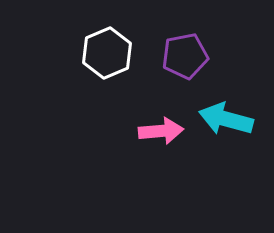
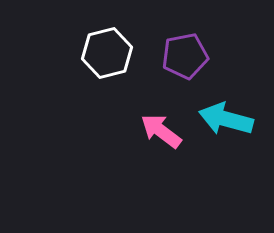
white hexagon: rotated 9 degrees clockwise
pink arrow: rotated 138 degrees counterclockwise
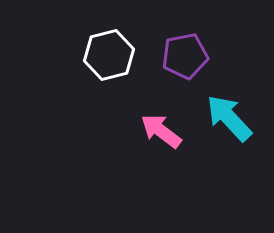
white hexagon: moved 2 px right, 2 px down
cyan arrow: moved 3 px right, 1 px up; rotated 32 degrees clockwise
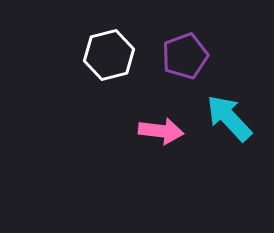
purple pentagon: rotated 9 degrees counterclockwise
pink arrow: rotated 150 degrees clockwise
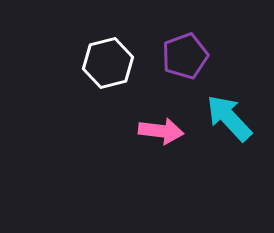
white hexagon: moved 1 px left, 8 px down
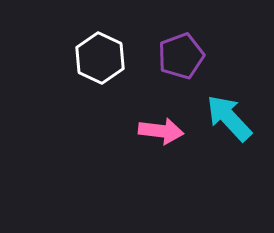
purple pentagon: moved 4 px left
white hexagon: moved 8 px left, 5 px up; rotated 21 degrees counterclockwise
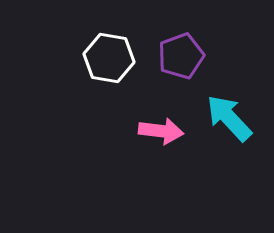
white hexagon: moved 9 px right; rotated 15 degrees counterclockwise
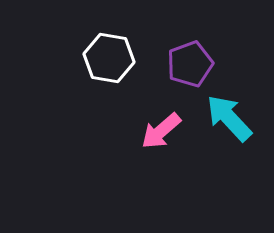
purple pentagon: moved 9 px right, 8 px down
pink arrow: rotated 132 degrees clockwise
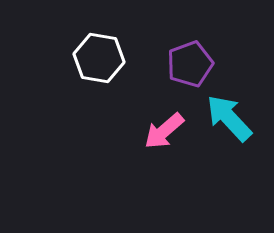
white hexagon: moved 10 px left
pink arrow: moved 3 px right
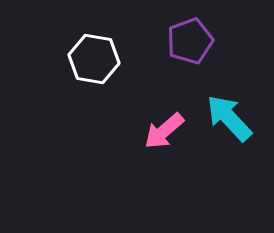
white hexagon: moved 5 px left, 1 px down
purple pentagon: moved 23 px up
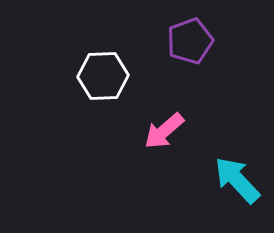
white hexagon: moved 9 px right, 17 px down; rotated 12 degrees counterclockwise
cyan arrow: moved 8 px right, 62 px down
